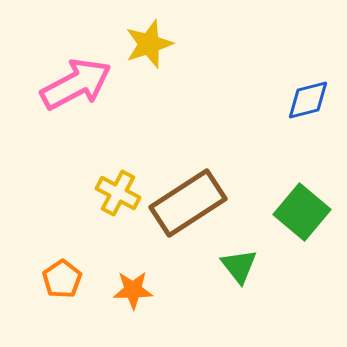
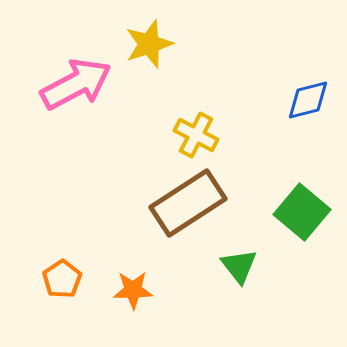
yellow cross: moved 78 px right, 58 px up
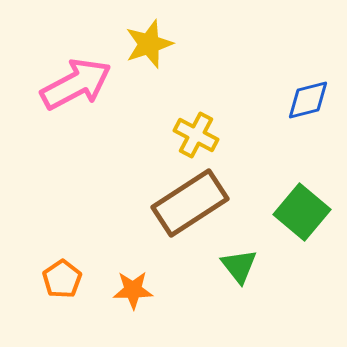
brown rectangle: moved 2 px right
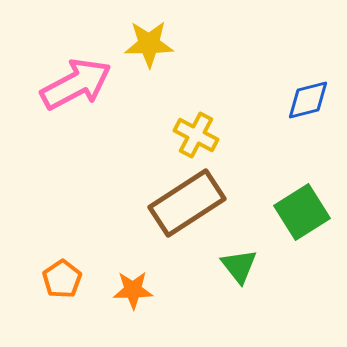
yellow star: rotated 18 degrees clockwise
brown rectangle: moved 3 px left
green square: rotated 18 degrees clockwise
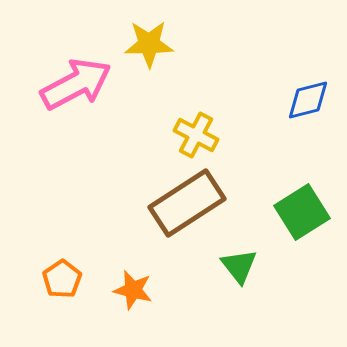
orange star: rotated 15 degrees clockwise
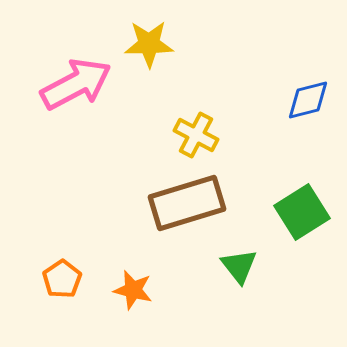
brown rectangle: rotated 16 degrees clockwise
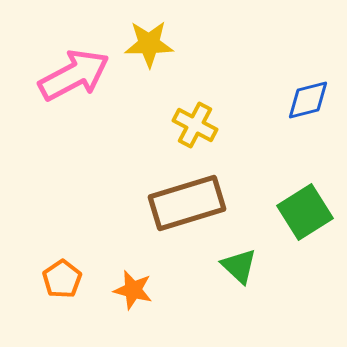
pink arrow: moved 2 px left, 9 px up
yellow cross: moved 1 px left, 10 px up
green square: moved 3 px right
green triangle: rotated 9 degrees counterclockwise
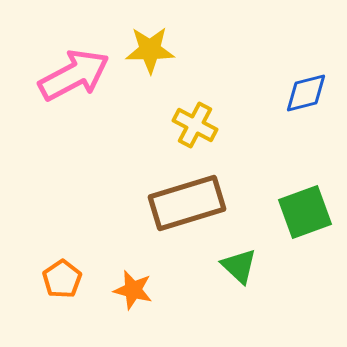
yellow star: moved 1 px right, 6 px down
blue diamond: moved 2 px left, 7 px up
green square: rotated 12 degrees clockwise
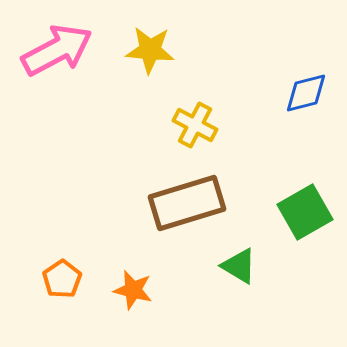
yellow star: rotated 6 degrees clockwise
pink arrow: moved 17 px left, 25 px up
green square: rotated 10 degrees counterclockwise
green triangle: rotated 12 degrees counterclockwise
